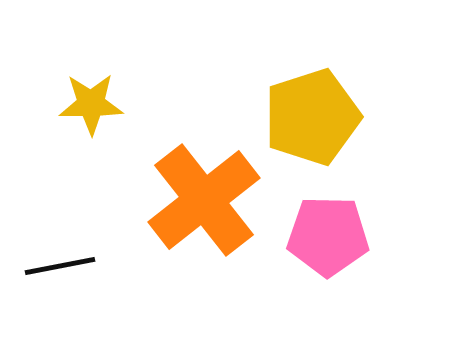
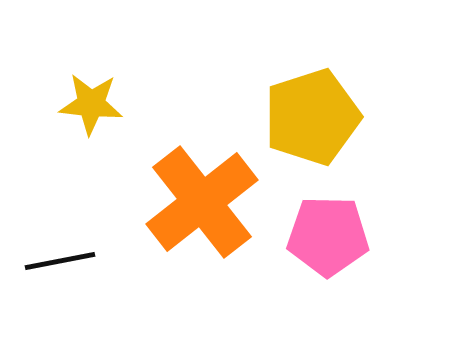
yellow star: rotated 6 degrees clockwise
orange cross: moved 2 px left, 2 px down
black line: moved 5 px up
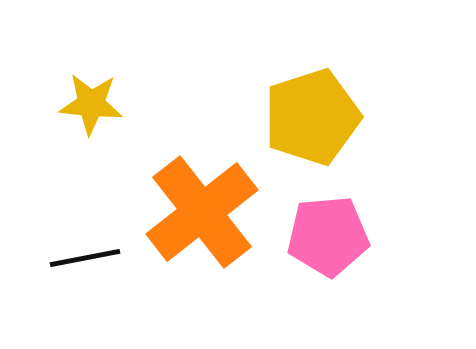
orange cross: moved 10 px down
pink pentagon: rotated 6 degrees counterclockwise
black line: moved 25 px right, 3 px up
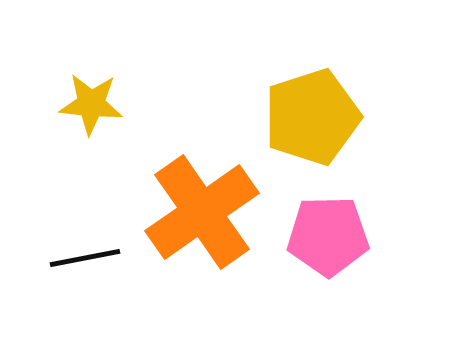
orange cross: rotated 3 degrees clockwise
pink pentagon: rotated 4 degrees clockwise
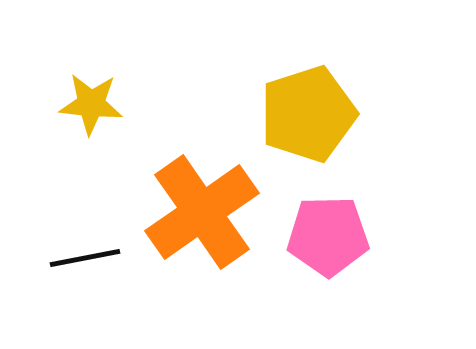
yellow pentagon: moved 4 px left, 3 px up
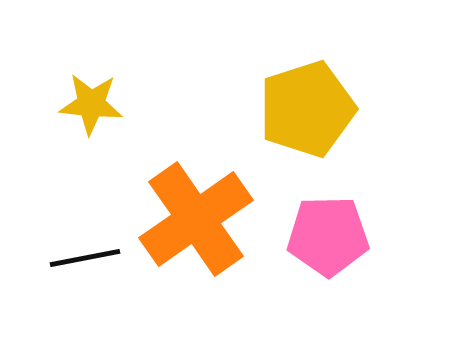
yellow pentagon: moved 1 px left, 5 px up
orange cross: moved 6 px left, 7 px down
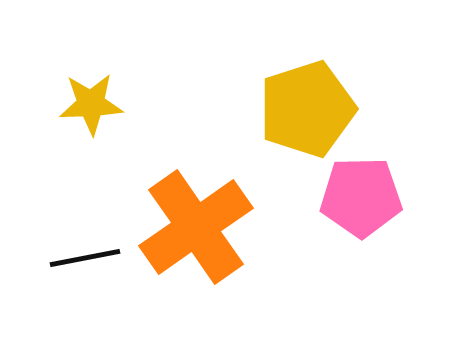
yellow star: rotated 8 degrees counterclockwise
orange cross: moved 8 px down
pink pentagon: moved 33 px right, 39 px up
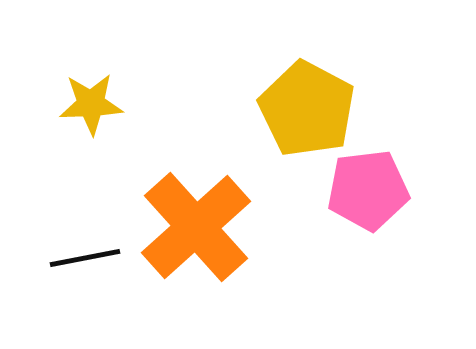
yellow pentagon: rotated 26 degrees counterclockwise
pink pentagon: moved 7 px right, 7 px up; rotated 6 degrees counterclockwise
orange cross: rotated 7 degrees counterclockwise
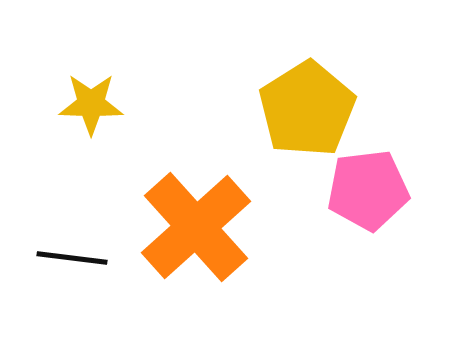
yellow star: rotated 4 degrees clockwise
yellow pentagon: rotated 12 degrees clockwise
black line: moved 13 px left; rotated 18 degrees clockwise
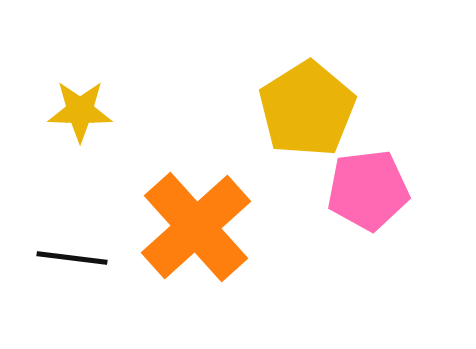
yellow star: moved 11 px left, 7 px down
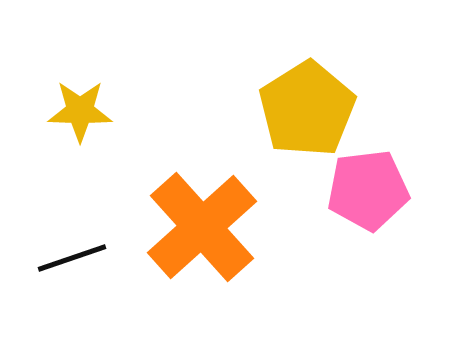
orange cross: moved 6 px right
black line: rotated 26 degrees counterclockwise
